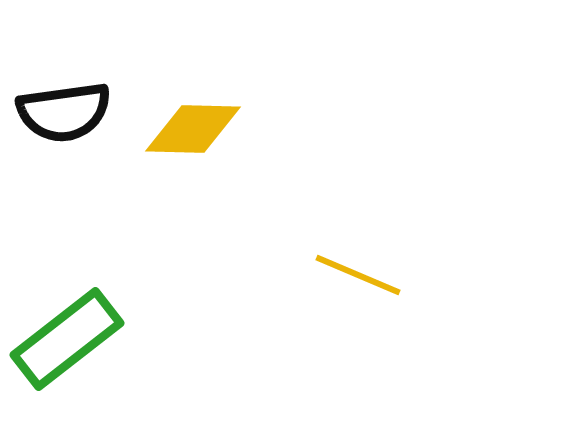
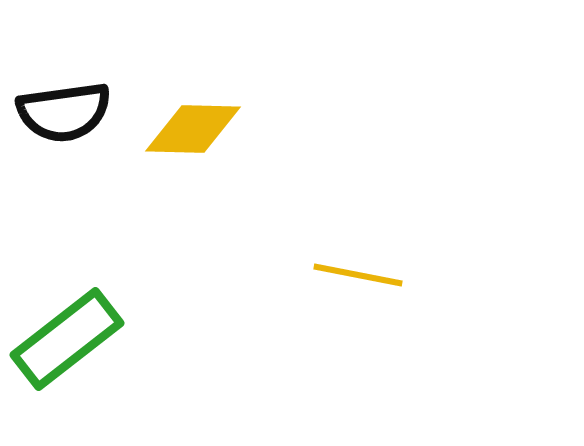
yellow line: rotated 12 degrees counterclockwise
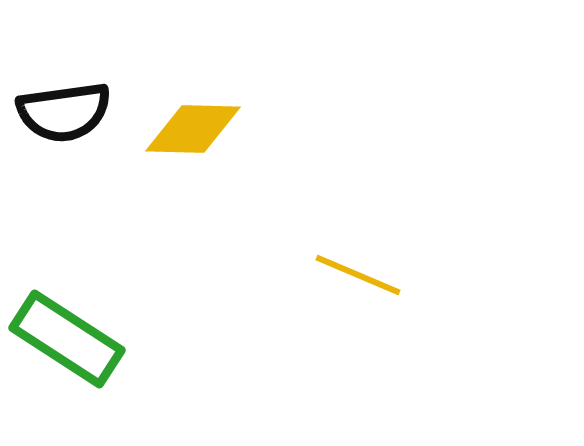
yellow line: rotated 12 degrees clockwise
green rectangle: rotated 71 degrees clockwise
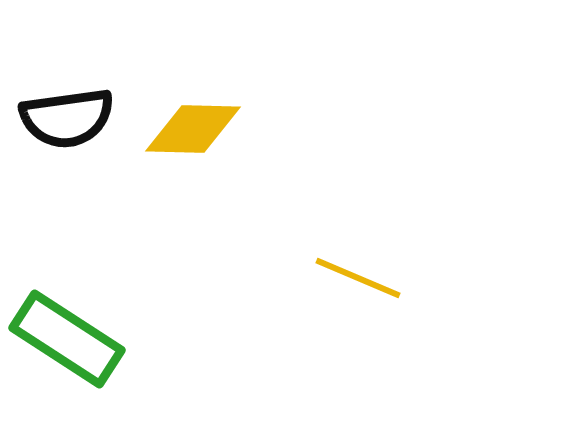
black semicircle: moved 3 px right, 6 px down
yellow line: moved 3 px down
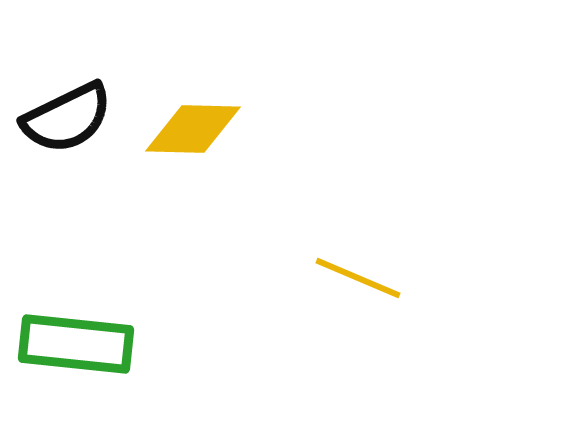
black semicircle: rotated 18 degrees counterclockwise
green rectangle: moved 9 px right, 5 px down; rotated 27 degrees counterclockwise
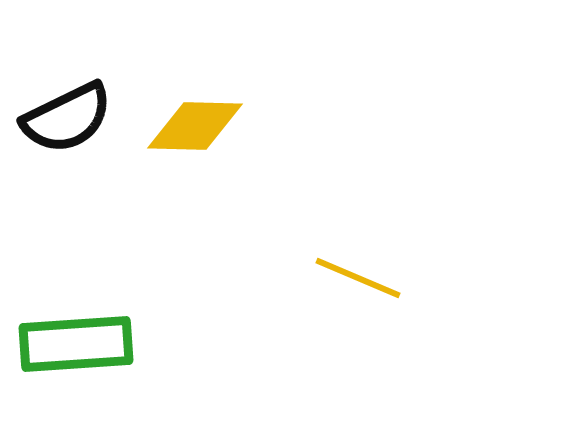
yellow diamond: moved 2 px right, 3 px up
green rectangle: rotated 10 degrees counterclockwise
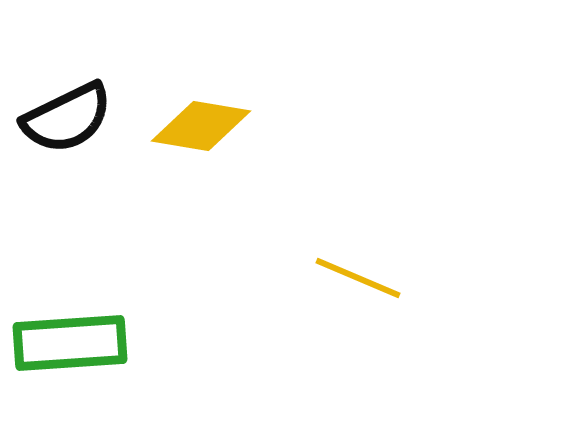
yellow diamond: moved 6 px right; rotated 8 degrees clockwise
green rectangle: moved 6 px left, 1 px up
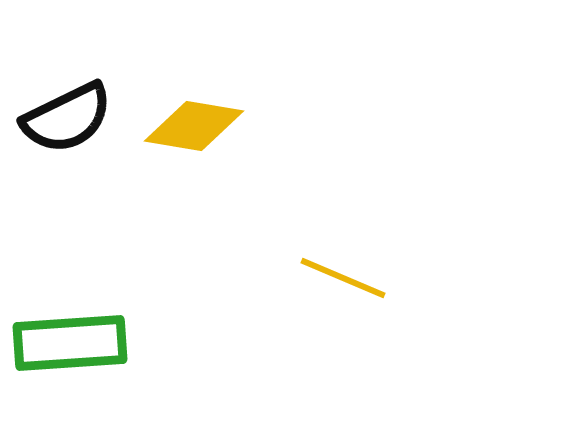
yellow diamond: moved 7 px left
yellow line: moved 15 px left
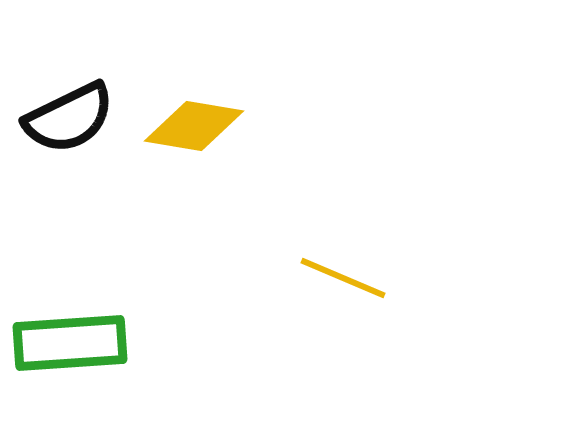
black semicircle: moved 2 px right
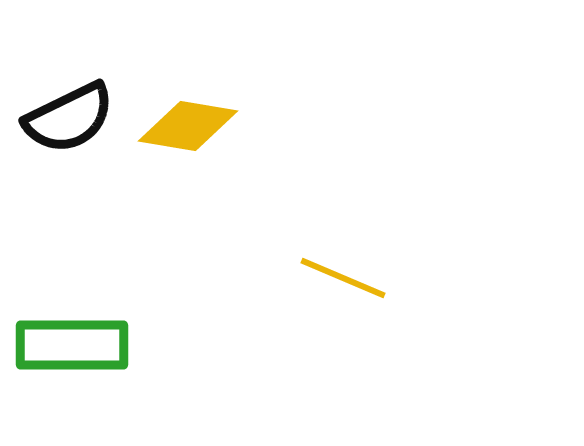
yellow diamond: moved 6 px left
green rectangle: moved 2 px right, 2 px down; rotated 4 degrees clockwise
